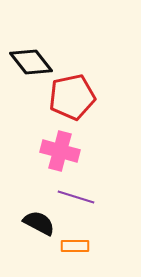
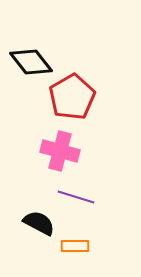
red pentagon: rotated 18 degrees counterclockwise
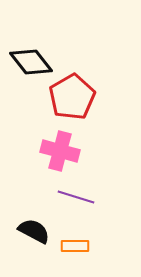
black semicircle: moved 5 px left, 8 px down
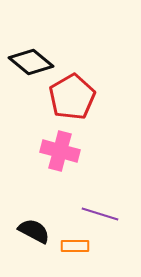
black diamond: rotated 12 degrees counterclockwise
purple line: moved 24 px right, 17 px down
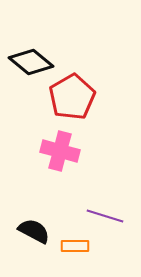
purple line: moved 5 px right, 2 px down
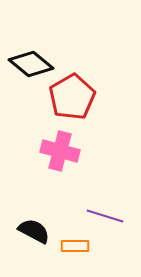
black diamond: moved 2 px down
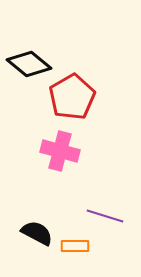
black diamond: moved 2 px left
black semicircle: moved 3 px right, 2 px down
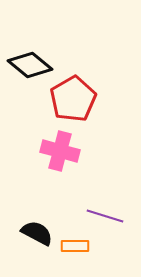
black diamond: moved 1 px right, 1 px down
red pentagon: moved 1 px right, 2 px down
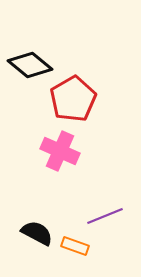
pink cross: rotated 9 degrees clockwise
purple line: rotated 39 degrees counterclockwise
orange rectangle: rotated 20 degrees clockwise
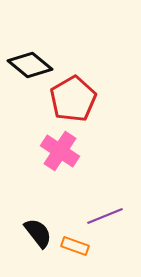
pink cross: rotated 9 degrees clockwise
black semicircle: moved 1 px right; rotated 24 degrees clockwise
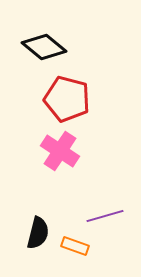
black diamond: moved 14 px right, 18 px up
red pentagon: moved 6 px left; rotated 27 degrees counterclockwise
purple line: rotated 6 degrees clockwise
black semicircle: rotated 52 degrees clockwise
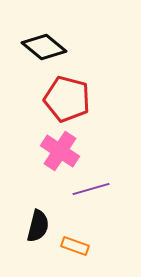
purple line: moved 14 px left, 27 px up
black semicircle: moved 7 px up
